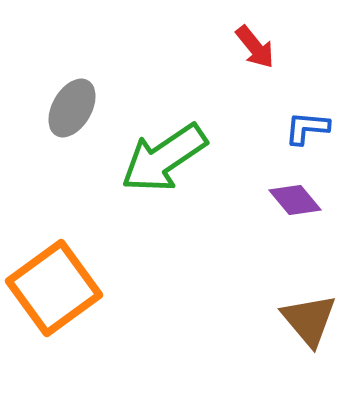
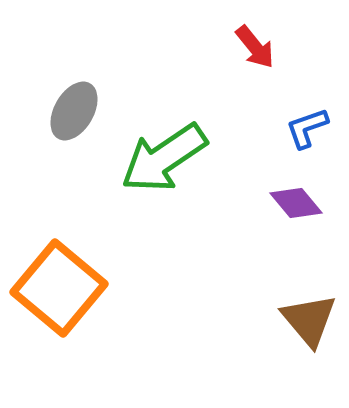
gray ellipse: moved 2 px right, 3 px down
blue L-shape: rotated 24 degrees counterclockwise
purple diamond: moved 1 px right, 3 px down
orange square: moved 5 px right; rotated 14 degrees counterclockwise
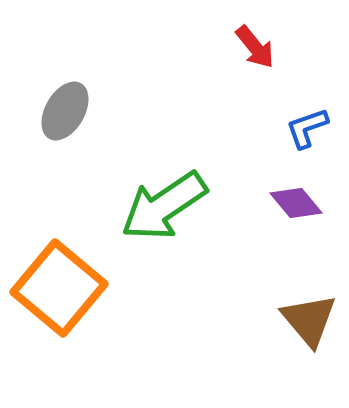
gray ellipse: moved 9 px left
green arrow: moved 48 px down
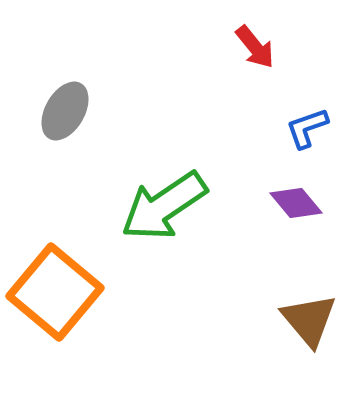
orange square: moved 4 px left, 4 px down
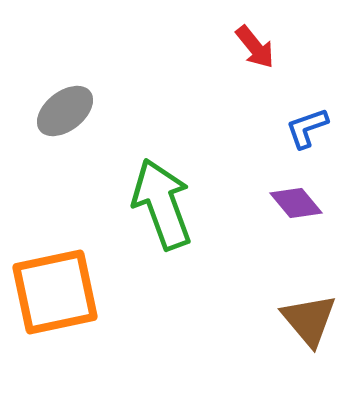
gray ellipse: rotated 22 degrees clockwise
green arrow: moved 2 px left, 2 px up; rotated 104 degrees clockwise
orange square: rotated 38 degrees clockwise
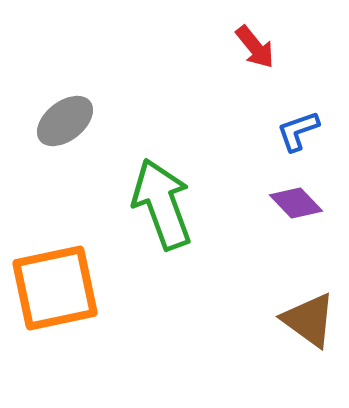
gray ellipse: moved 10 px down
blue L-shape: moved 9 px left, 3 px down
purple diamond: rotated 4 degrees counterclockwise
orange square: moved 4 px up
brown triangle: rotated 14 degrees counterclockwise
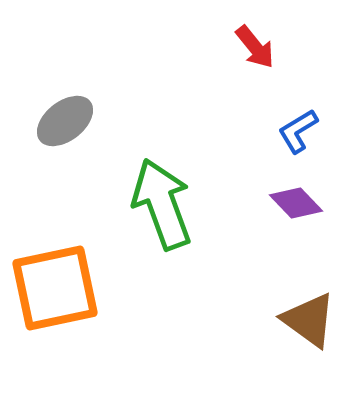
blue L-shape: rotated 12 degrees counterclockwise
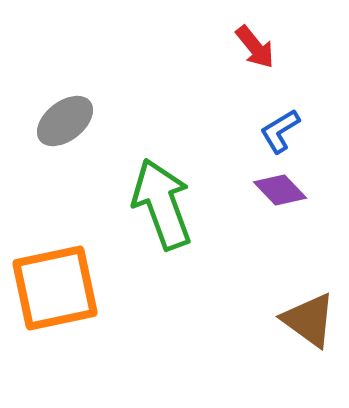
blue L-shape: moved 18 px left
purple diamond: moved 16 px left, 13 px up
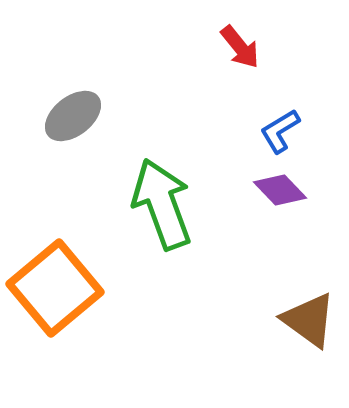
red arrow: moved 15 px left
gray ellipse: moved 8 px right, 5 px up
orange square: rotated 28 degrees counterclockwise
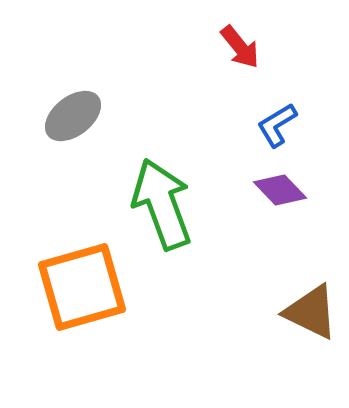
blue L-shape: moved 3 px left, 6 px up
orange square: moved 27 px right, 1 px up; rotated 24 degrees clockwise
brown triangle: moved 2 px right, 8 px up; rotated 10 degrees counterclockwise
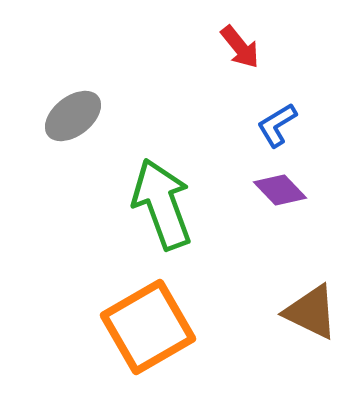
orange square: moved 66 px right, 40 px down; rotated 14 degrees counterclockwise
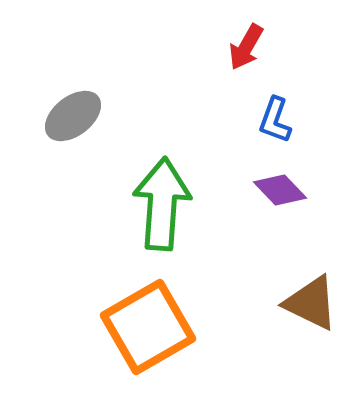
red arrow: moved 6 px right; rotated 69 degrees clockwise
blue L-shape: moved 2 px left, 5 px up; rotated 39 degrees counterclockwise
green arrow: rotated 24 degrees clockwise
brown triangle: moved 9 px up
